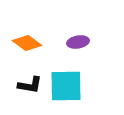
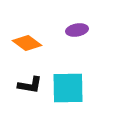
purple ellipse: moved 1 px left, 12 px up
cyan square: moved 2 px right, 2 px down
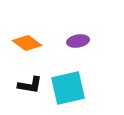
purple ellipse: moved 1 px right, 11 px down
cyan square: rotated 12 degrees counterclockwise
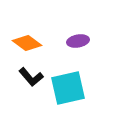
black L-shape: moved 1 px right, 8 px up; rotated 40 degrees clockwise
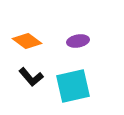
orange diamond: moved 2 px up
cyan square: moved 5 px right, 2 px up
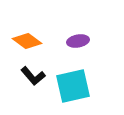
black L-shape: moved 2 px right, 1 px up
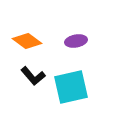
purple ellipse: moved 2 px left
cyan square: moved 2 px left, 1 px down
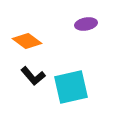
purple ellipse: moved 10 px right, 17 px up
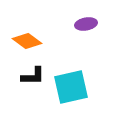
black L-shape: rotated 50 degrees counterclockwise
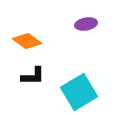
cyan square: moved 8 px right, 5 px down; rotated 18 degrees counterclockwise
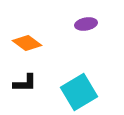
orange diamond: moved 2 px down
black L-shape: moved 8 px left, 7 px down
